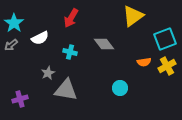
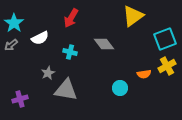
orange semicircle: moved 12 px down
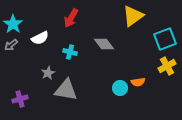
cyan star: moved 1 px left, 1 px down
orange semicircle: moved 6 px left, 8 px down
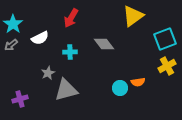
cyan cross: rotated 16 degrees counterclockwise
gray triangle: rotated 25 degrees counterclockwise
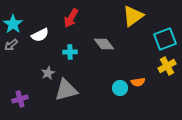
white semicircle: moved 3 px up
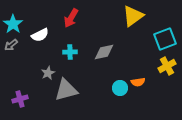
gray diamond: moved 8 px down; rotated 65 degrees counterclockwise
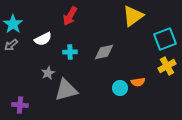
red arrow: moved 1 px left, 2 px up
white semicircle: moved 3 px right, 4 px down
purple cross: moved 6 px down; rotated 21 degrees clockwise
